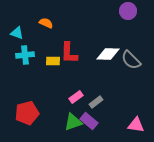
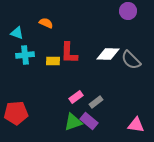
red pentagon: moved 11 px left; rotated 10 degrees clockwise
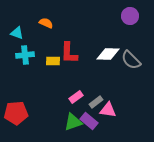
purple circle: moved 2 px right, 5 px down
pink triangle: moved 28 px left, 15 px up
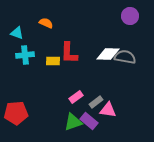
gray semicircle: moved 6 px left, 3 px up; rotated 145 degrees clockwise
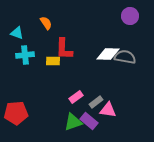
orange semicircle: rotated 32 degrees clockwise
red L-shape: moved 5 px left, 4 px up
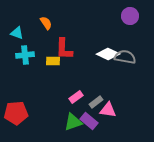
white diamond: rotated 25 degrees clockwise
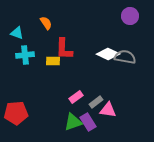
purple rectangle: moved 1 px left, 1 px down; rotated 18 degrees clockwise
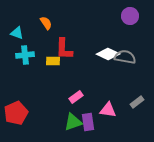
gray rectangle: moved 41 px right
red pentagon: rotated 20 degrees counterclockwise
purple rectangle: rotated 24 degrees clockwise
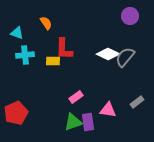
gray semicircle: rotated 60 degrees counterclockwise
